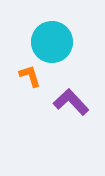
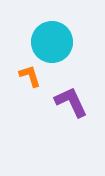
purple L-shape: rotated 18 degrees clockwise
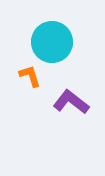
purple L-shape: rotated 27 degrees counterclockwise
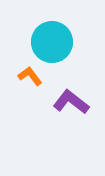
orange L-shape: rotated 20 degrees counterclockwise
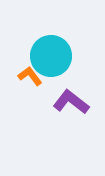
cyan circle: moved 1 px left, 14 px down
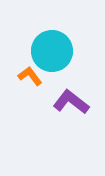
cyan circle: moved 1 px right, 5 px up
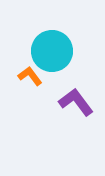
purple L-shape: moved 5 px right; rotated 15 degrees clockwise
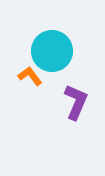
purple L-shape: rotated 60 degrees clockwise
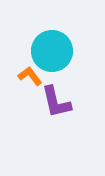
purple L-shape: moved 20 px left; rotated 144 degrees clockwise
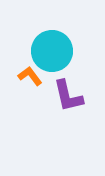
purple L-shape: moved 12 px right, 6 px up
